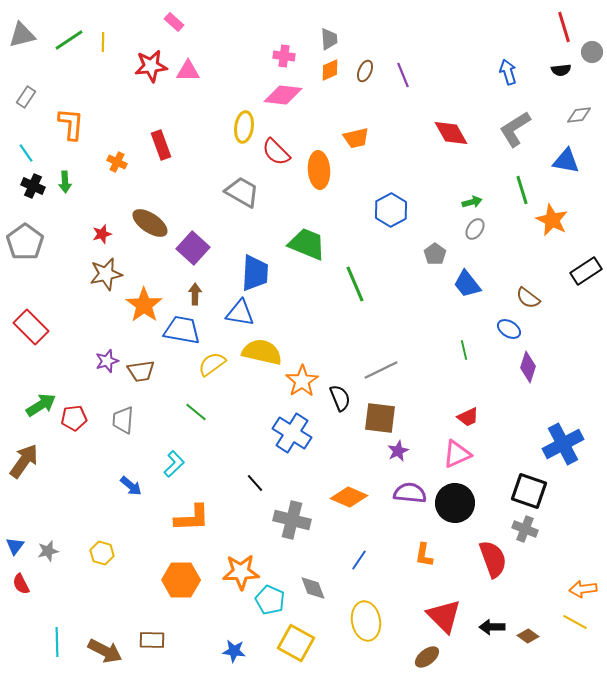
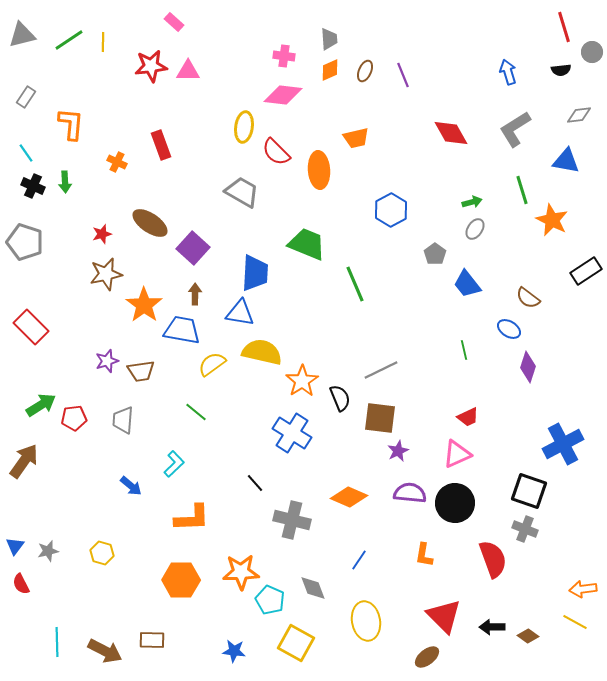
gray pentagon at (25, 242): rotated 18 degrees counterclockwise
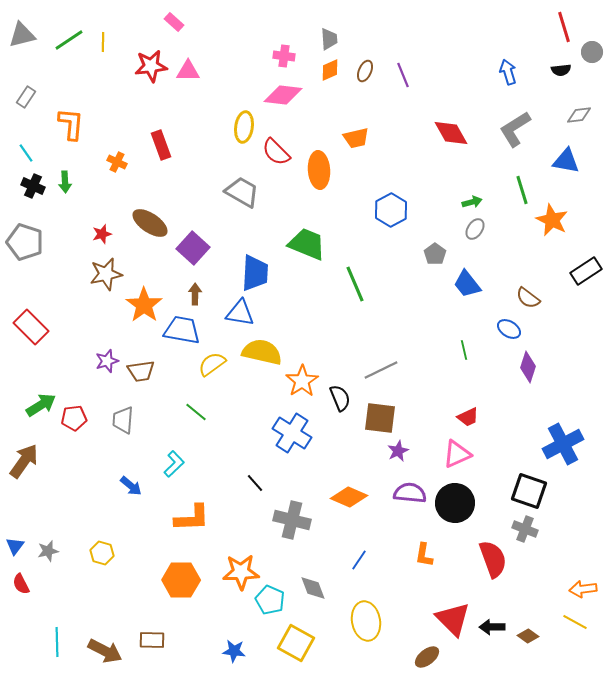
red triangle at (444, 616): moved 9 px right, 3 px down
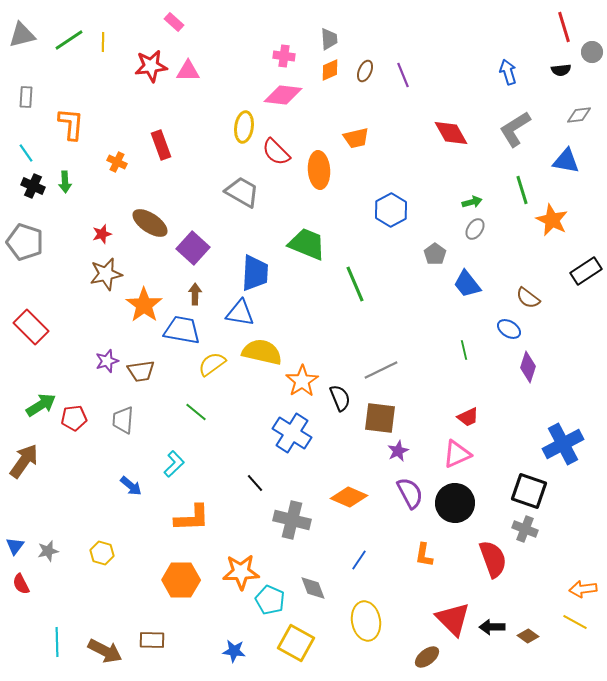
gray rectangle at (26, 97): rotated 30 degrees counterclockwise
purple semicircle at (410, 493): rotated 56 degrees clockwise
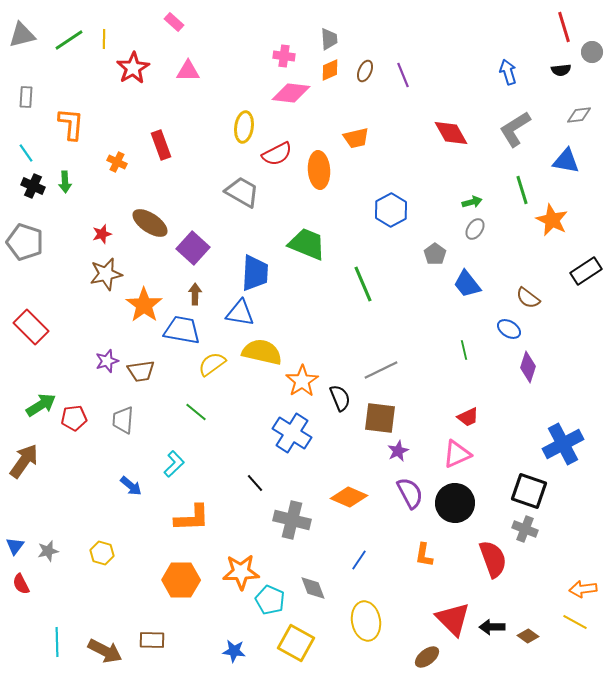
yellow line at (103, 42): moved 1 px right, 3 px up
red star at (151, 66): moved 18 px left, 2 px down; rotated 24 degrees counterclockwise
pink diamond at (283, 95): moved 8 px right, 2 px up
red semicircle at (276, 152): moved 1 px right, 2 px down; rotated 72 degrees counterclockwise
green line at (355, 284): moved 8 px right
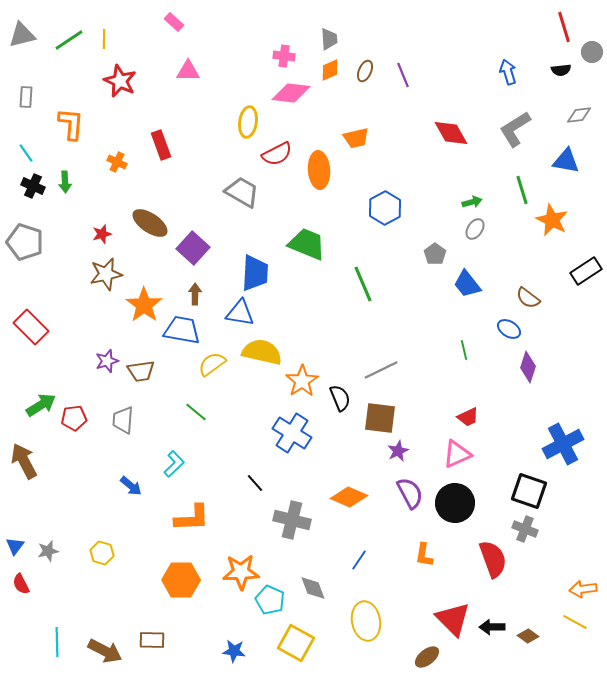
red star at (133, 68): moved 13 px left, 13 px down; rotated 16 degrees counterclockwise
yellow ellipse at (244, 127): moved 4 px right, 5 px up
blue hexagon at (391, 210): moved 6 px left, 2 px up
brown arrow at (24, 461): rotated 63 degrees counterclockwise
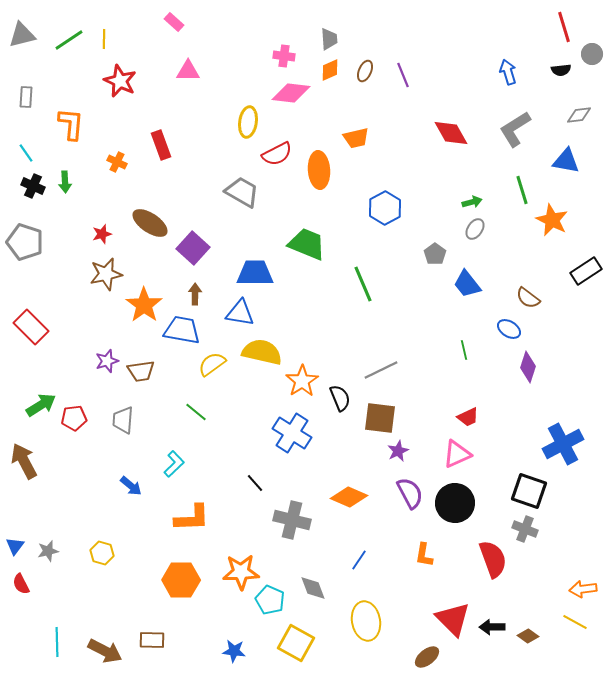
gray circle at (592, 52): moved 2 px down
blue trapezoid at (255, 273): rotated 93 degrees counterclockwise
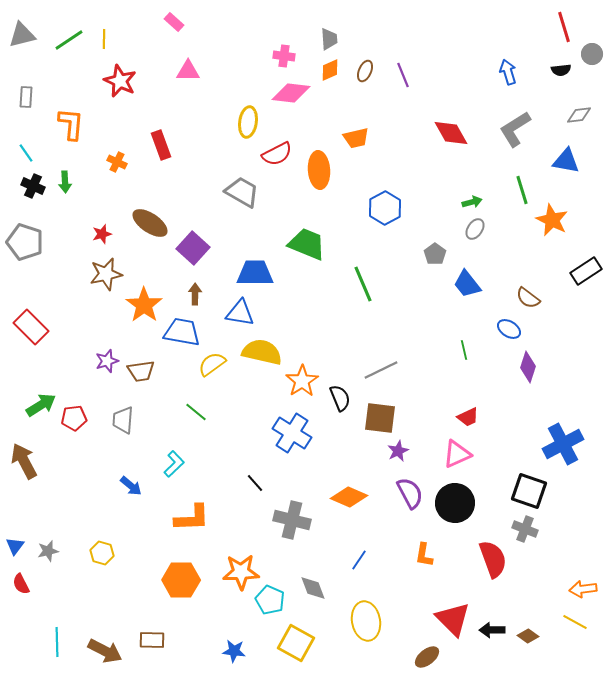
blue trapezoid at (182, 330): moved 2 px down
black arrow at (492, 627): moved 3 px down
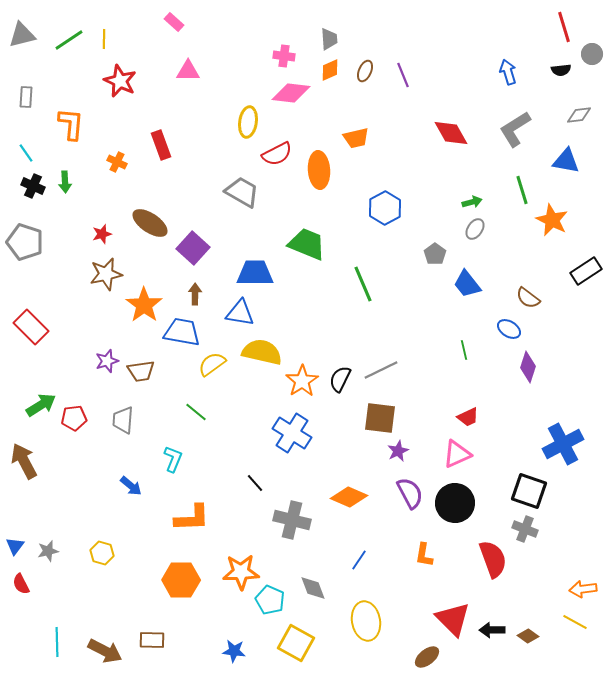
black semicircle at (340, 398): moved 19 px up; rotated 132 degrees counterclockwise
cyan L-shape at (174, 464): moved 1 px left, 5 px up; rotated 24 degrees counterclockwise
